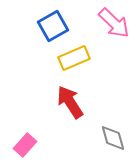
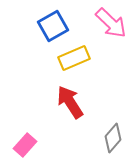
pink arrow: moved 3 px left
gray diamond: rotated 56 degrees clockwise
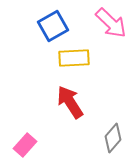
yellow rectangle: rotated 20 degrees clockwise
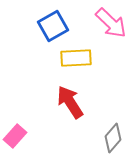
yellow rectangle: moved 2 px right
pink rectangle: moved 10 px left, 9 px up
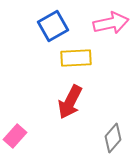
pink arrow: rotated 56 degrees counterclockwise
red arrow: rotated 120 degrees counterclockwise
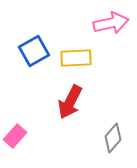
blue square: moved 19 px left, 25 px down
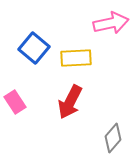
blue square: moved 3 px up; rotated 20 degrees counterclockwise
pink rectangle: moved 34 px up; rotated 75 degrees counterclockwise
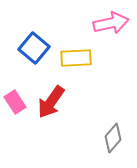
red arrow: moved 19 px left; rotated 8 degrees clockwise
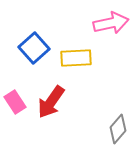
blue square: rotated 8 degrees clockwise
gray diamond: moved 5 px right, 9 px up
